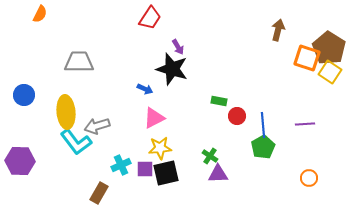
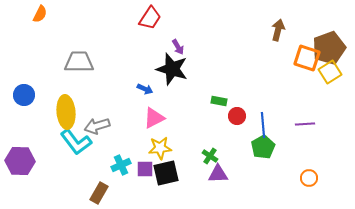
brown pentagon: rotated 20 degrees clockwise
yellow square: rotated 25 degrees clockwise
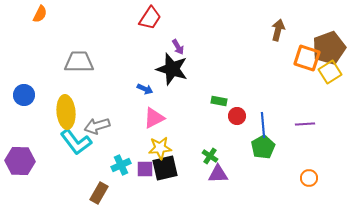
black square: moved 1 px left, 5 px up
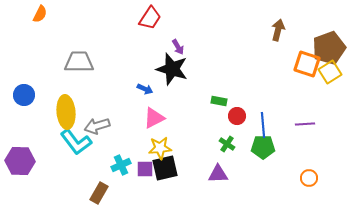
orange square: moved 6 px down
green pentagon: rotated 30 degrees clockwise
green cross: moved 17 px right, 12 px up
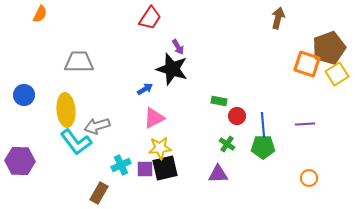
brown arrow: moved 12 px up
yellow square: moved 7 px right, 2 px down
blue arrow: rotated 56 degrees counterclockwise
yellow ellipse: moved 2 px up
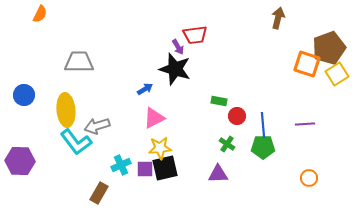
red trapezoid: moved 45 px right, 17 px down; rotated 50 degrees clockwise
black star: moved 3 px right
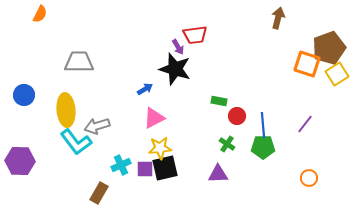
purple line: rotated 48 degrees counterclockwise
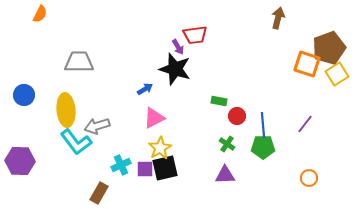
yellow star: rotated 25 degrees counterclockwise
purple triangle: moved 7 px right, 1 px down
